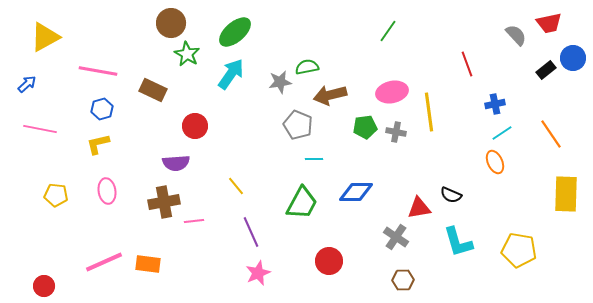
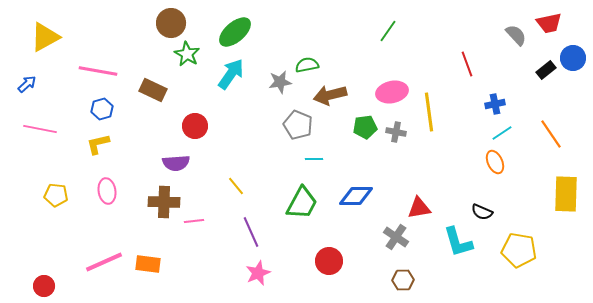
green semicircle at (307, 67): moved 2 px up
blue diamond at (356, 192): moved 4 px down
black semicircle at (451, 195): moved 31 px right, 17 px down
brown cross at (164, 202): rotated 12 degrees clockwise
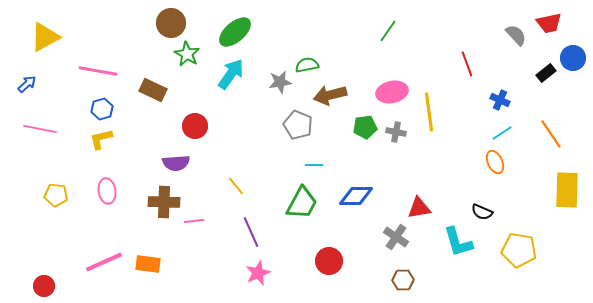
black rectangle at (546, 70): moved 3 px down
blue cross at (495, 104): moved 5 px right, 4 px up; rotated 36 degrees clockwise
yellow L-shape at (98, 144): moved 3 px right, 5 px up
cyan line at (314, 159): moved 6 px down
yellow rectangle at (566, 194): moved 1 px right, 4 px up
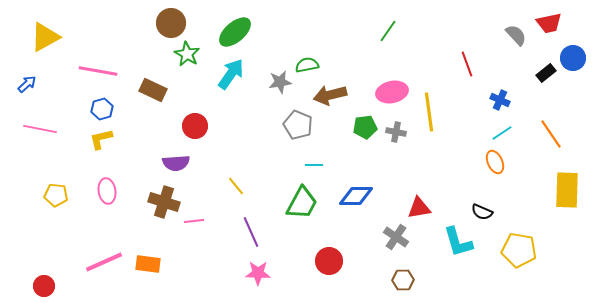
brown cross at (164, 202): rotated 16 degrees clockwise
pink star at (258, 273): rotated 25 degrees clockwise
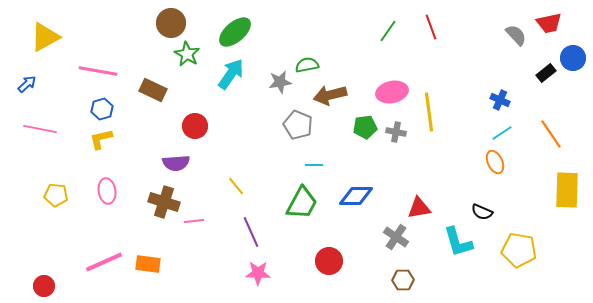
red line at (467, 64): moved 36 px left, 37 px up
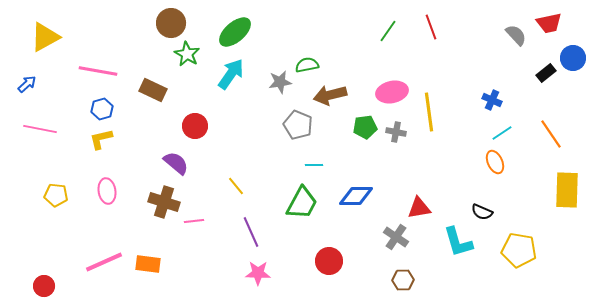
blue cross at (500, 100): moved 8 px left
purple semicircle at (176, 163): rotated 136 degrees counterclockwise
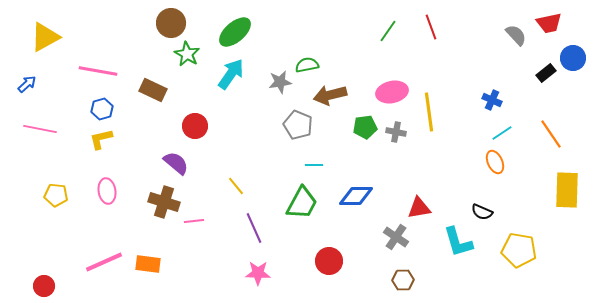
purple line at (251, 232): moved 3 px right, 4 px up
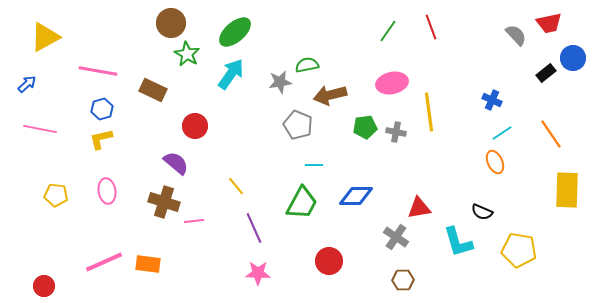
pink ellipse at (392, 92): moved 9 px up
